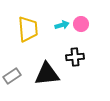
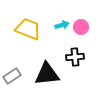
pink circle: moved 3 px down
yellow trapezoid: rotated 64 degrees counterclockwise
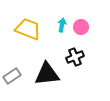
cyan arrow: rotated 64 degrees counterclockwise
black cross: rotated 18 degrees counterclockwise
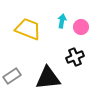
cyan arrow: moved 4 px up
black triangle: moved 1 px right, 4 px down
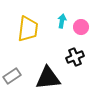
yellow trapezoid: rotated 76 degrees clockwise
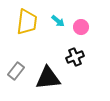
cyan arrow: moved 4 px left; rotated 120 degrees clockwise
yellow trapezoid: moved 1 px left, 7 px up
gray rectangle: moved 4 px right, 5 px up; rotated 18 degrees counterclockwise
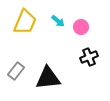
yellow trapezoid: moved 2 px left; rotated 16 degrees clockwise
black cross: moved 14 px right
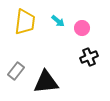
yellow trapezoid: rotated 16 degrees counterclockwise
pink circle: moved 1 px right, 1 px down
black triangle: moved 2 px left, 4 px down
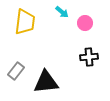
cyan arrow: moved 4 px right, 9 px up
pink circle: moved 3 px right, 5 px up
black cross: rotated 18 degrees clockwise
